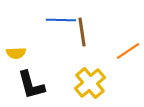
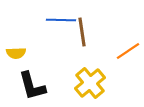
black L-shape: moved 1 px right, 1 px down
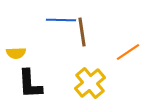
orange line: moved 1 px down
black L-shape: moved 2 px left, 2 px up; rotated 12 degrees clockwise
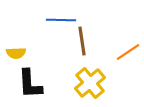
brown line: moved 9 px down
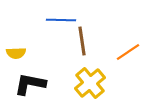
black L-shape: rotated 104 degrees clockwise
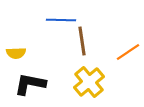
yellow cross: moved 1 px left, 1 px up
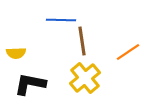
yellow cross: moved 4 px left, 4 px up
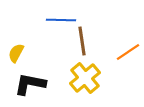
yellow semicircle: rotated 120 degrees clockwise
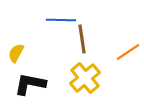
brown line: moved 2 px up
